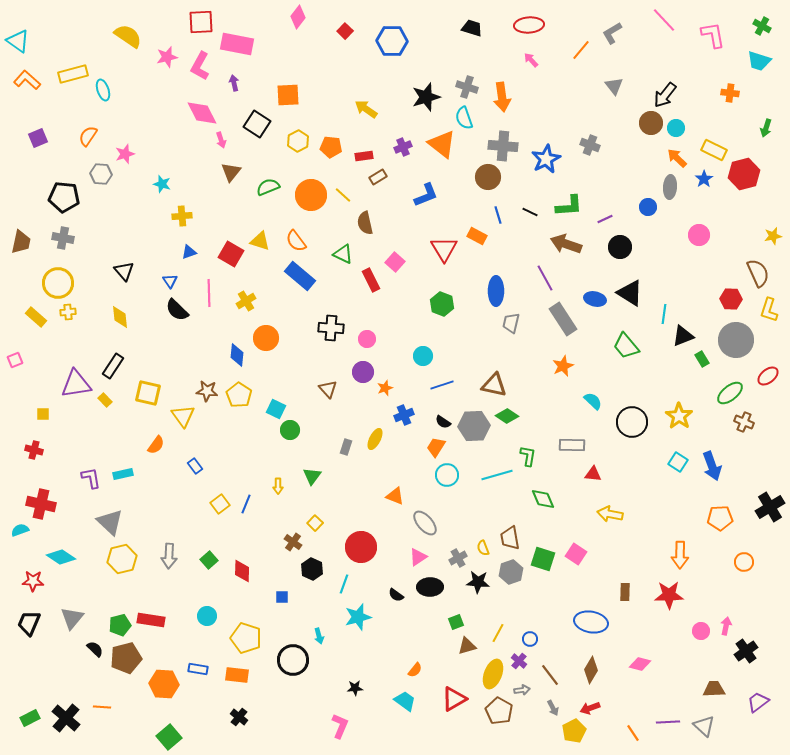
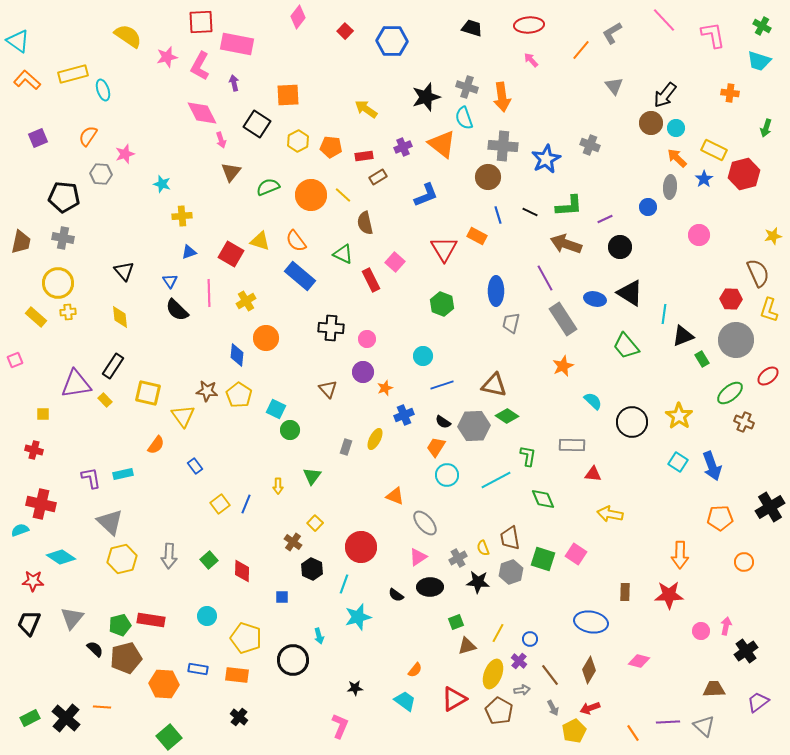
cyan line at (497, 475): moved 1 px left, 5 px down; rotated 12 degrees counterclockwise
pink diamond at (640, 664): moved 1 px left, 3 px up
brown diamond at (591, 670): moved 2 px left
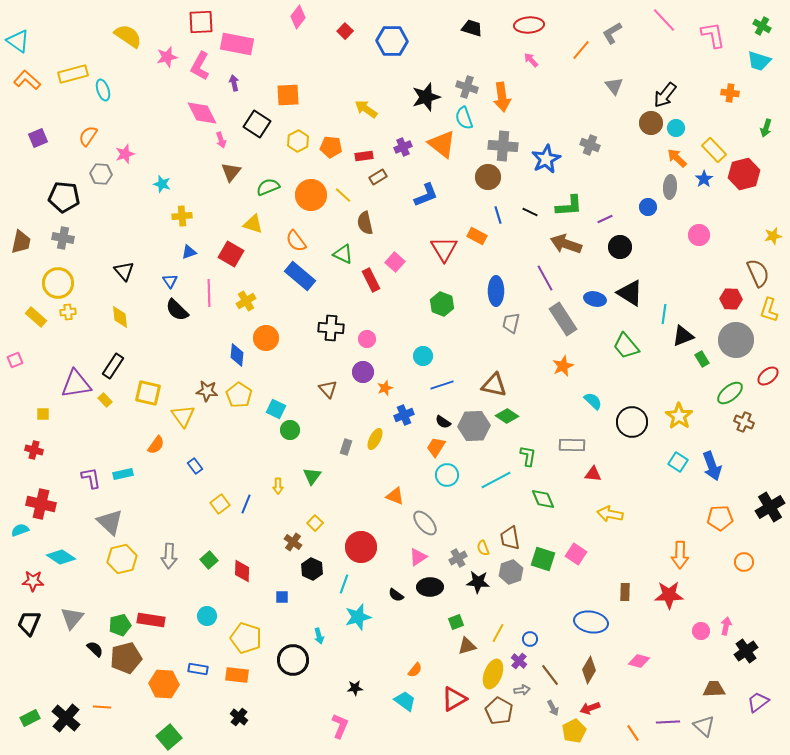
yellow rectangle at (714, 150): rotated 20 degrees clockwise
yellow triangle at (260, 241): moved 7 px left, 17 px up
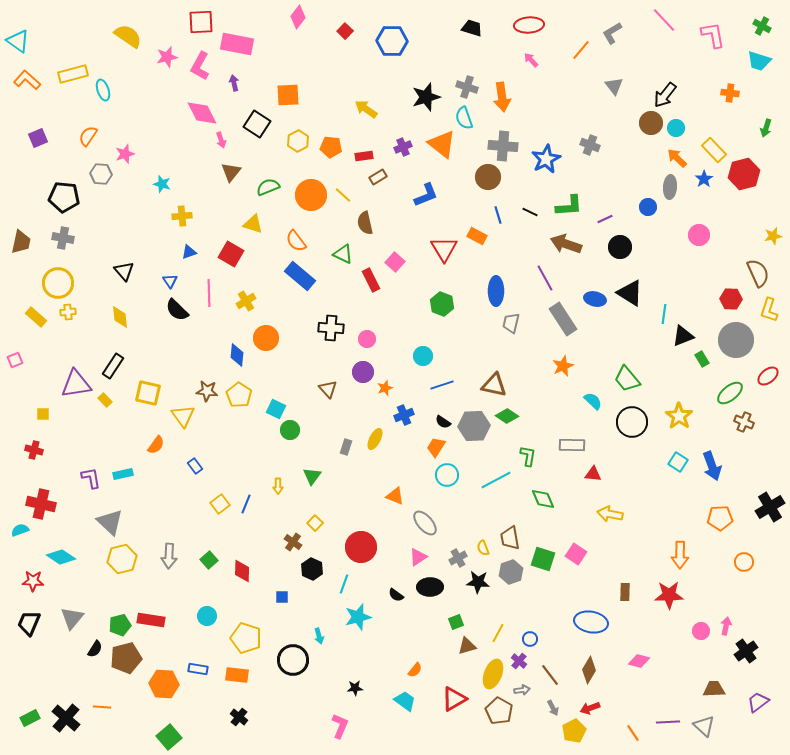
green trapezoid at (626, 346): moved 1 px right, 33 px down
black semicircle at (95, 649): rotated 78 degrees clockwise
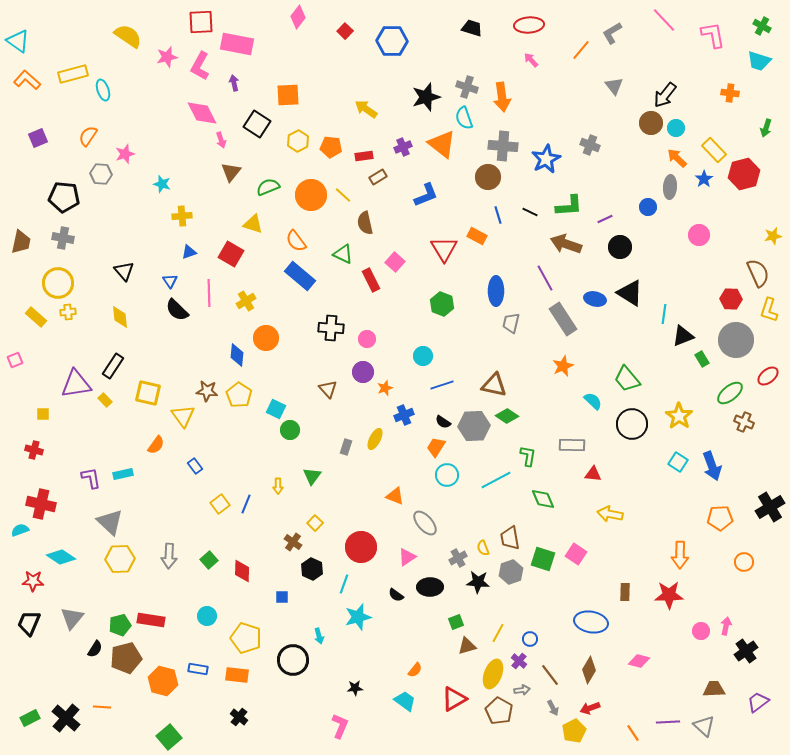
black circle at (632, 422): moved 2 px down
pink triangle at (418, 557): moved 11 px left
yellow hexagon at (122, 559): moved 2 px left; rotated 12 degrees clockwise
orange hexagon at (164, 684): moved 1 px left, 3 px up; rotated 12 degrees clockwise
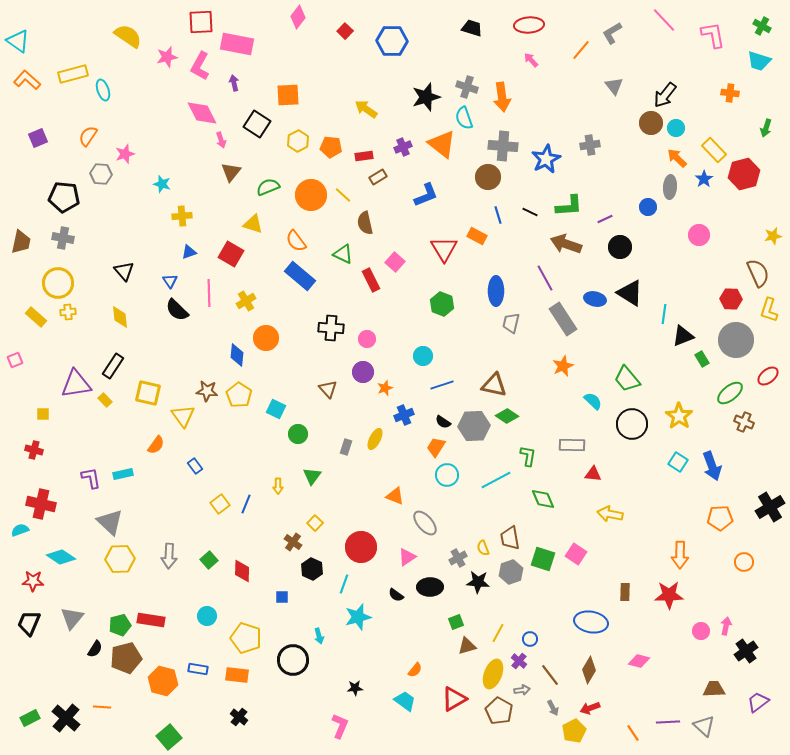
gray cross at (590, 145): rotated 30 degrees counterclockwise
green circle at (290, 430): moved 8 px right, 4 px down
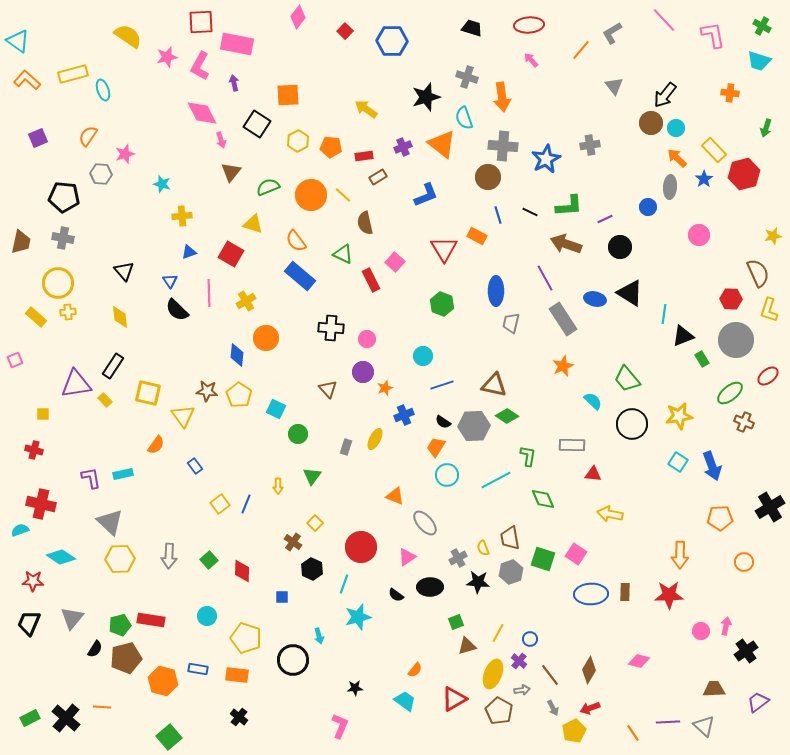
gray cross at (467, 87): moved 10 px up
yellow star at (679, 416): rotated 28 degrees clockwise
blue ellipse at (591, 622): moved 28 px up; rotated 12 degrees counterclockwise
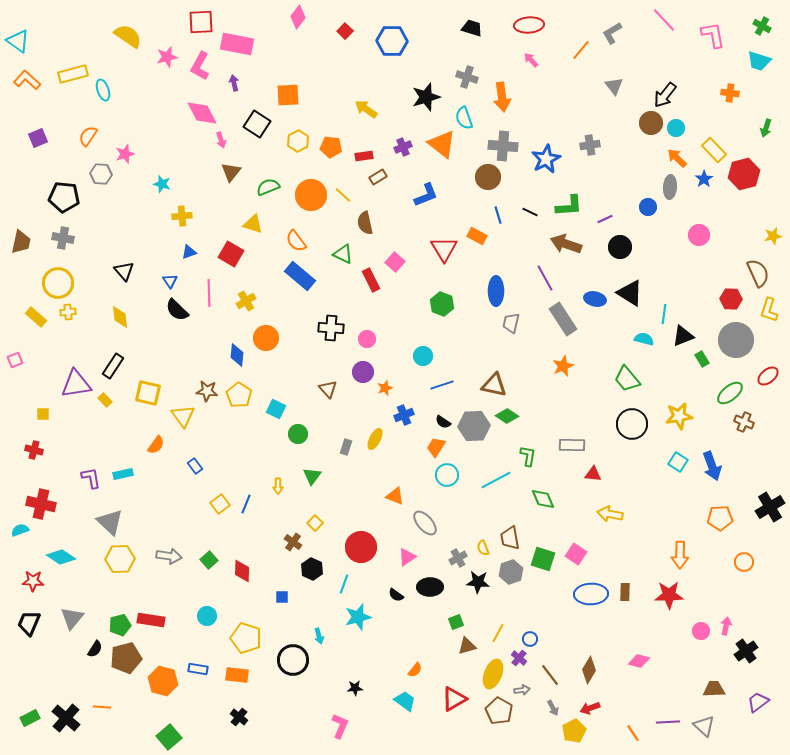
cyan semicircle at (593, 401): moved 51 px right, 62 px up; rotated 30 degrees counterclockwise
gray arrow at (169, 556): rotated 85 degrees counterclockwise
purple cross at (519, 661): moved 3 px up
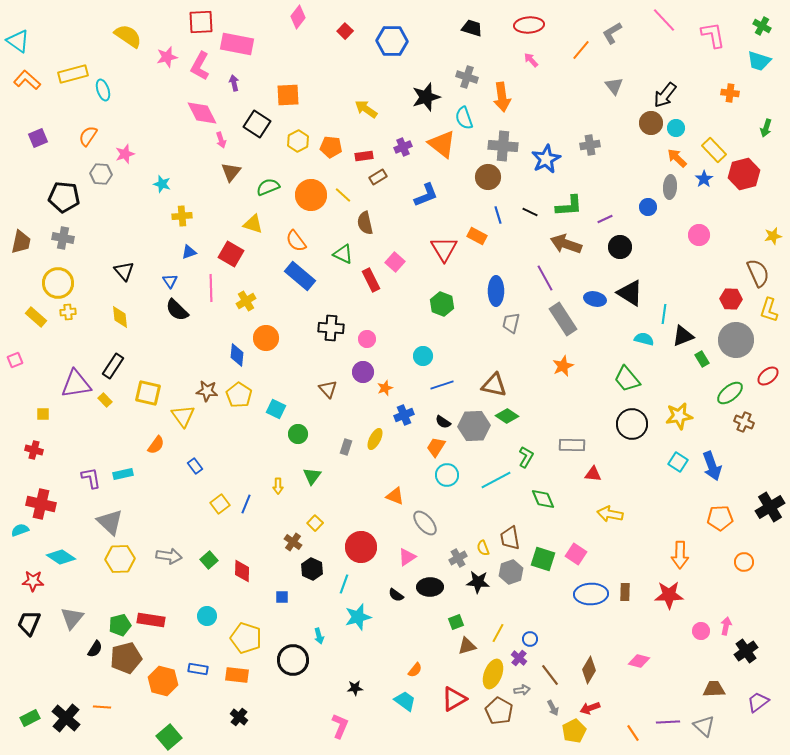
pink line at (209, 293): moved 2 px right, 5 px up
green L-shape at (528, 456): moved 2 px left, 1 px down; rotated 20 degrees clockwise
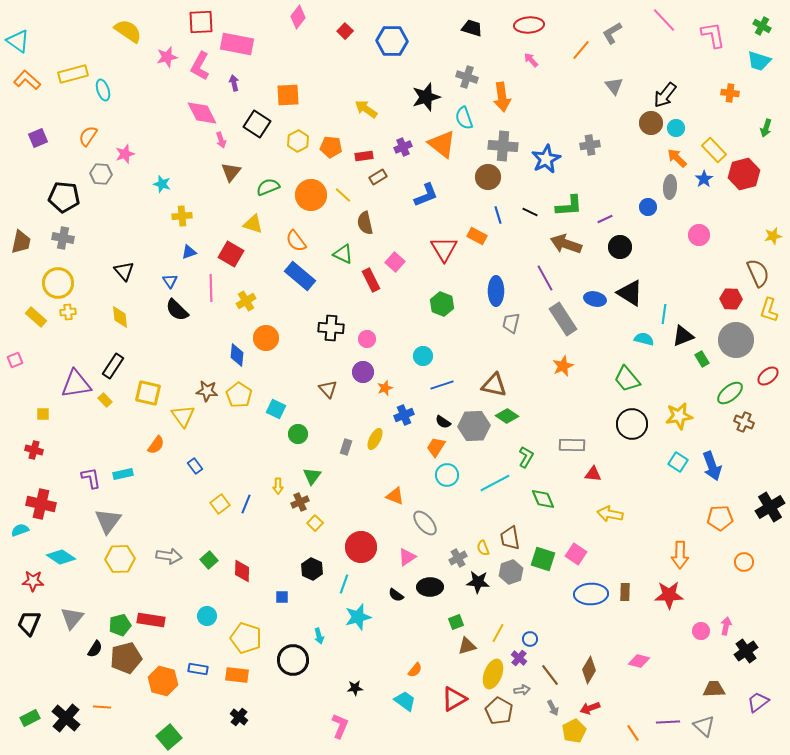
yellow semicircle at (128, 36): moved 5 px up
cyan line at (496, 480): moved 1 px left, 3 px down
gray triangle at (110, 522): moved 2 px left, 1 px up; rotated 24 degrees clockwise
brown cross at (293, 542): moved 7 px right, 40 px up; rotated 30 degrees clockwise
